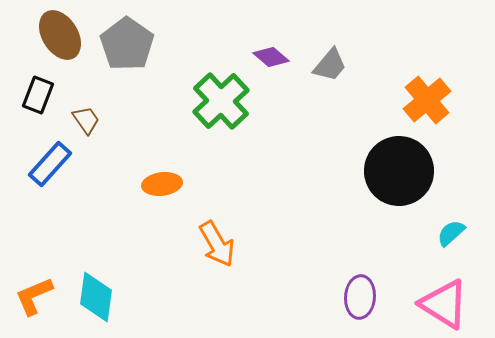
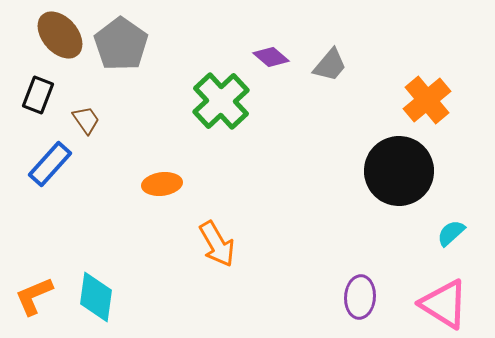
brown ellipse: rotated 9 degrees counterclockwise
gray pentagon: moved 6 px left
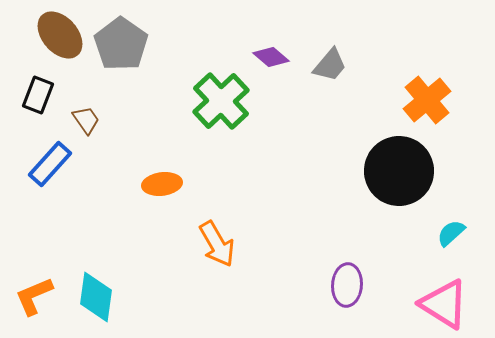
purple ellipse: moved 13 px left, 12 px up
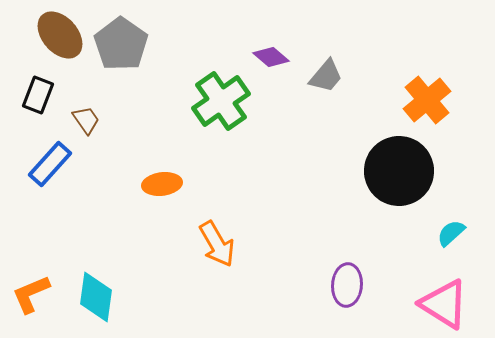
gray trapezoid: moved 4 px left, 11 px down
green cross: rotated 8 degrees clockwise
orange L-shape: moved 3 px left, 2 px up
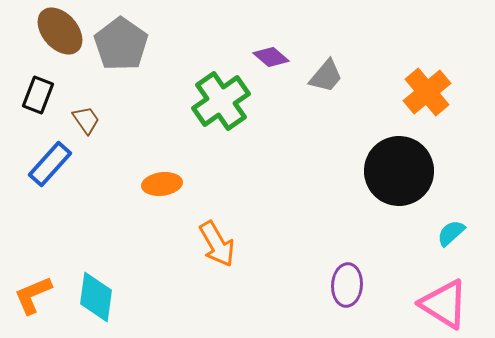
brown ellipse: moved 4 px up
orange cross: moved 8 px up
orange L-shape: moved 2 px right, 1 px down
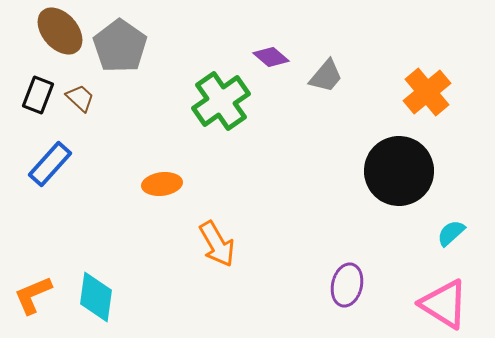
gray pentagon: moved 1 px left, 2 px down
brown trapezoid: moved 6 px left, 22 px up; rotated 12 degrees counterclockwise
purple ellipse: rotated 9 degrees clockwise
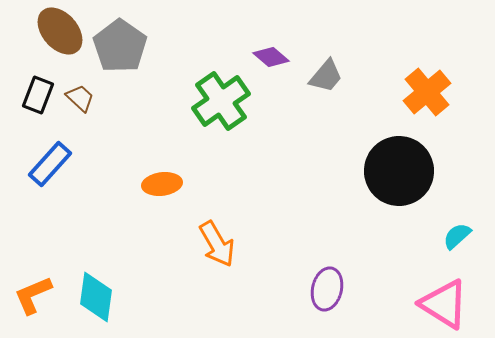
cyan semicircle: moved 6 px right, 3 px down
purple ellipse: moved 20 px left, 4 px down
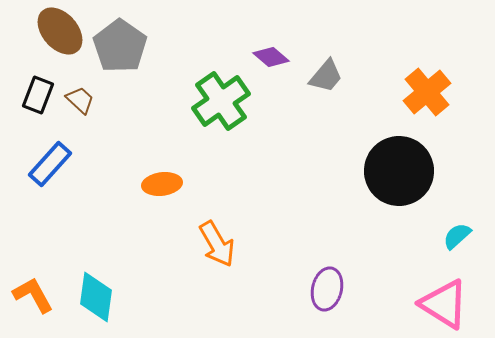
brown trapezoid: moved 2 px down
orange L-shape: rotated 84 degrees clockwise
